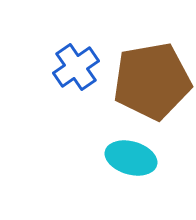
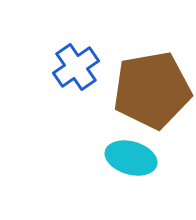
brown pentagon: moved 9 px down
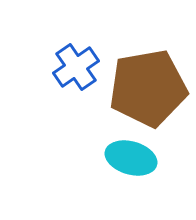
brown pentagon: moved 4 px left, 2 px up
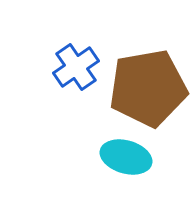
cyan ellipse: moved 5 px left, 1 px up
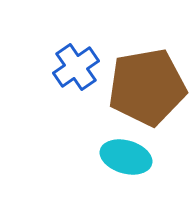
brown pentagon: moved 1 px left, 1 px up
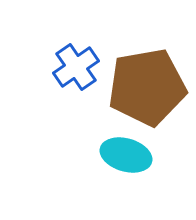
cyan ellipse: moved 2 px up
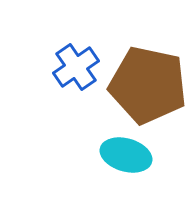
brown pentagon: moved 1 px right, 2 px up; rotated 22 degrees clockwise
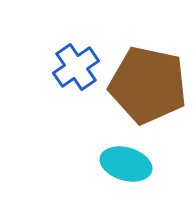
cyan ellipse: moved 9 px down
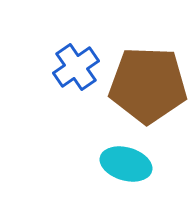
brown pentagon: rotated 10 degrees counterclockwise
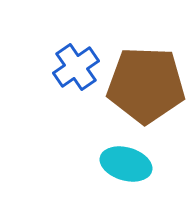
brown pentagon: moved 2 px left
